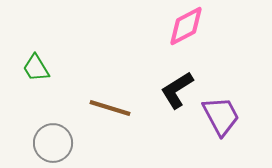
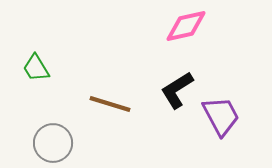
pink diamond: rotated 15 degrees clockwise
brown line: moved 4 px up
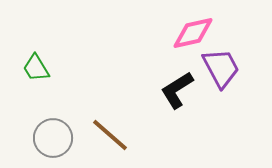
pink diamond: moved 7 px right, 7 px down
brown line: moved 31 px down; rotated 24 degrees clockwise
purple trapezoid: moved 48 px up
gray circle: moved 5 px up
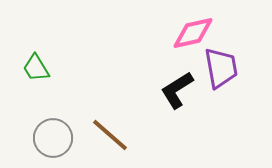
purple trapezoid: rotated 18 degrees clockwise
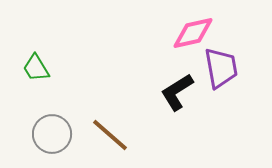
black L-shape: moved 2 px down
gray circle: moved 1 px left, 4 px up
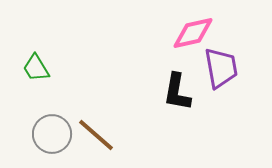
black L-shape: rotated 48 degrees counterclockwise
brown line: moved 14 px left
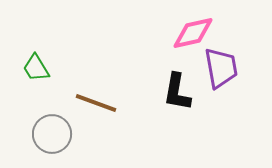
brown line: moved 32 px up; rotated 21 degrees counterclockwise
